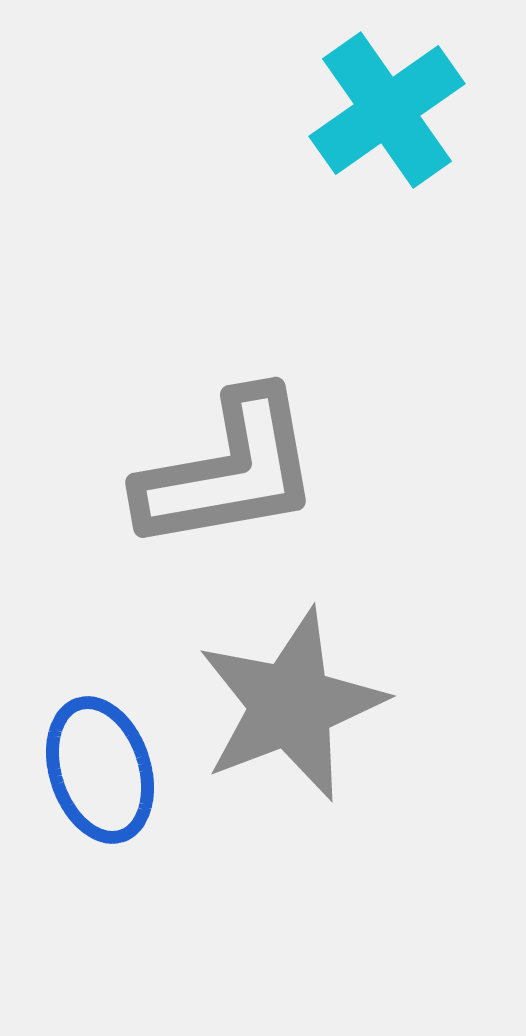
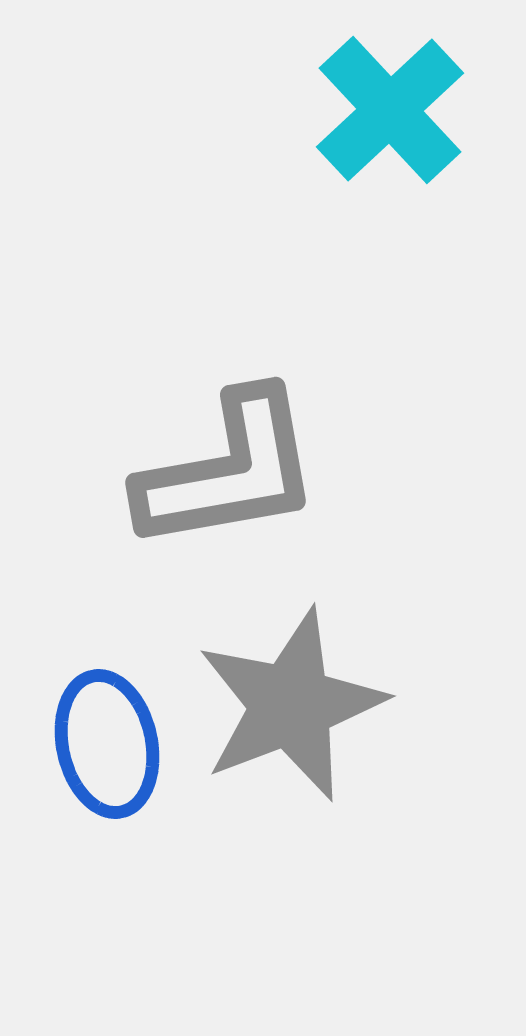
cyan cross: moved 3 px right; rotated 8 degrees counterclockwise
blue ellipse: moved 7 px right, 26 px up; rotated 6 degrees clockwise
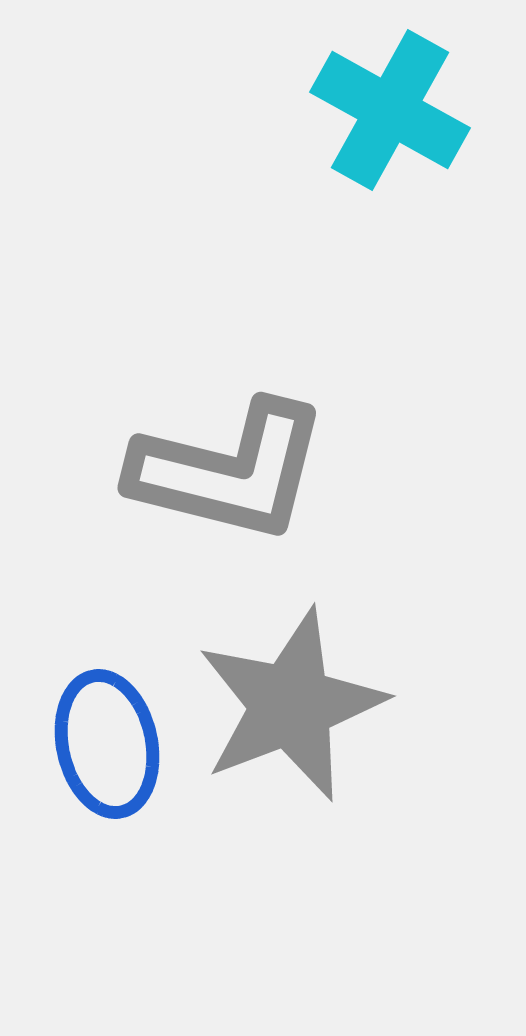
cyan cross: rotated 18 degrees counterclockwise
gray L-shape: rotated 24 degrees clockwise
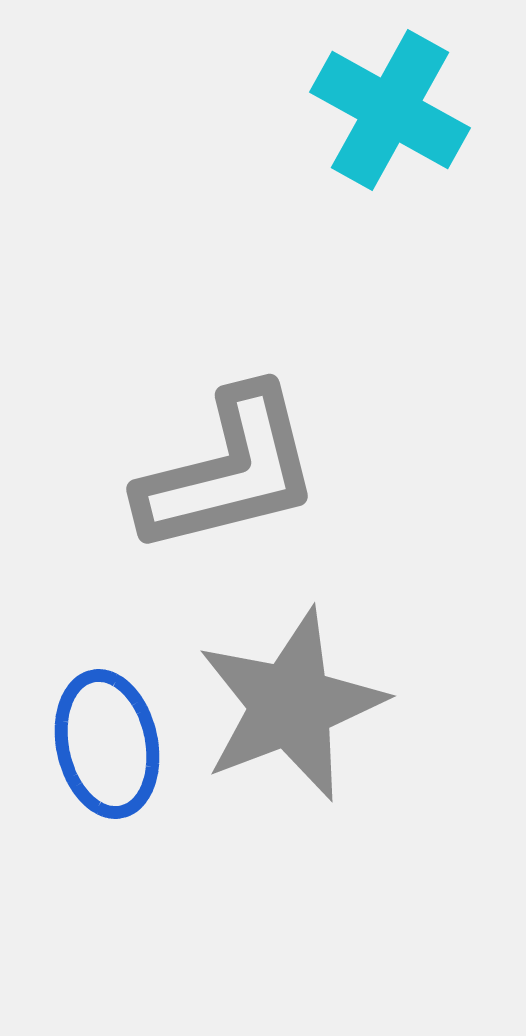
gray L-shape: rotated 28 degrees counterclockwise
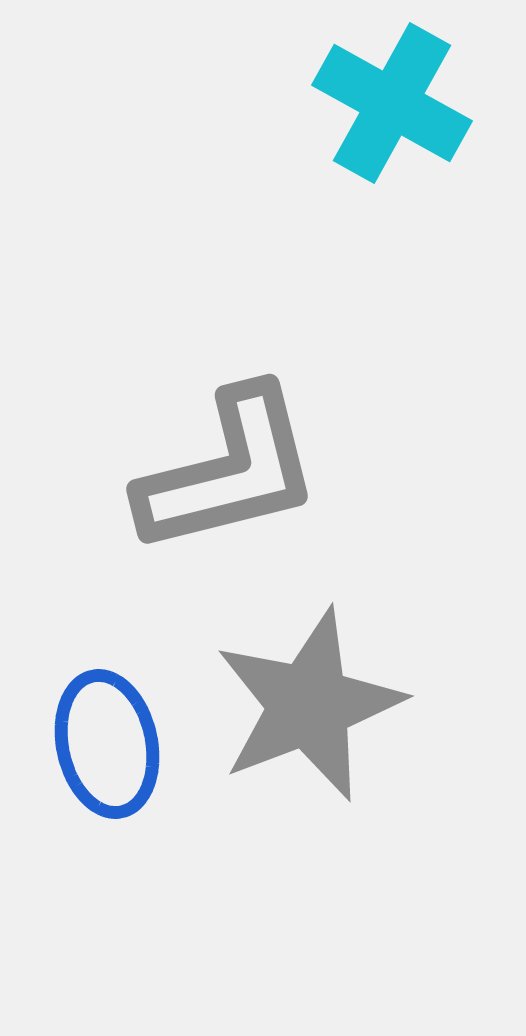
cyan cross: moved 2 px right, 7 px up
gray star: moved 18 px right
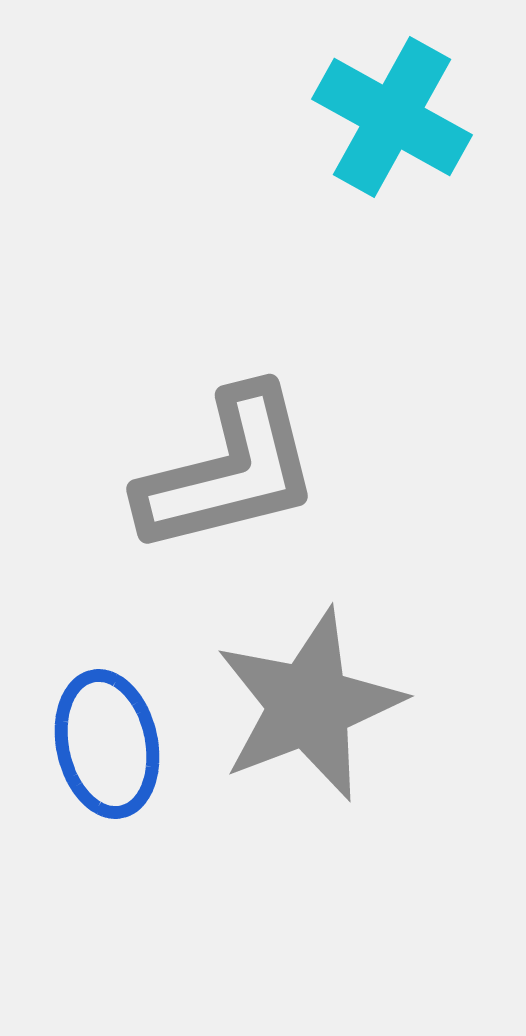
cyan cross: moved 14 px down
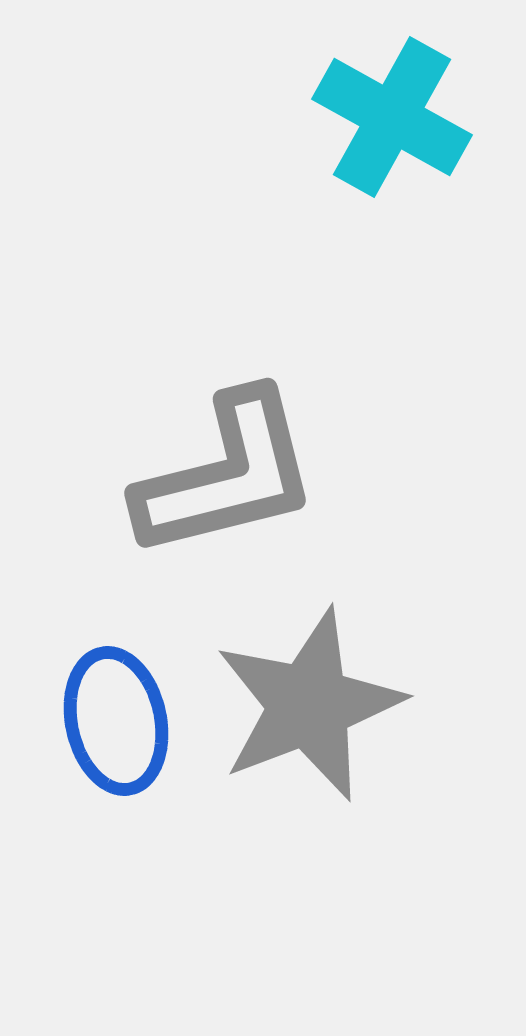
gray L-shape: moved 2 px left, 4 px down
blue ellipse: moved 9 px right, 23 px up
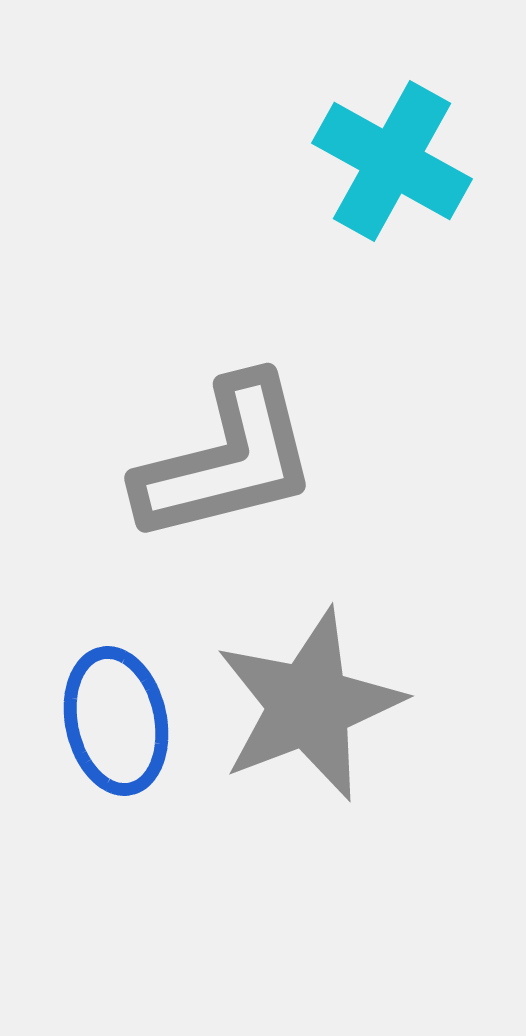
cyan cross: moved 44 px down
gray L-shape: moved 15 px up
